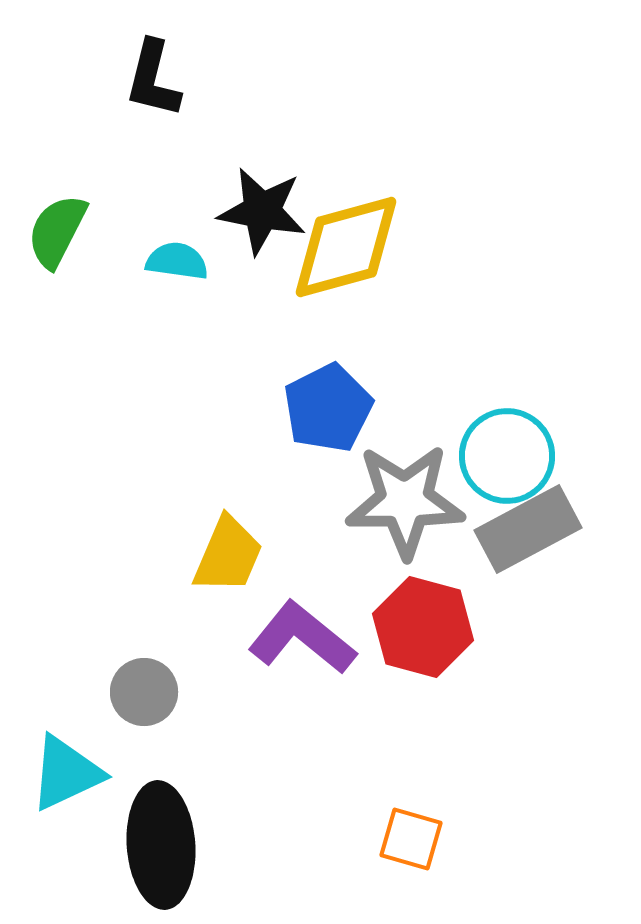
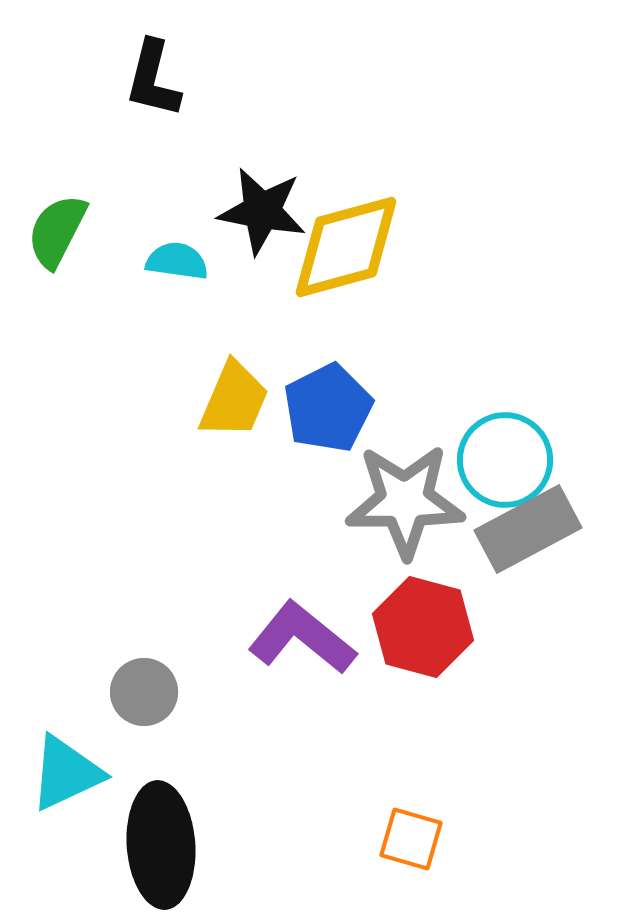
cyan circle: moved 2 px left, 4 px down
yellow trapezoid: moved 6 px right, 155 px up
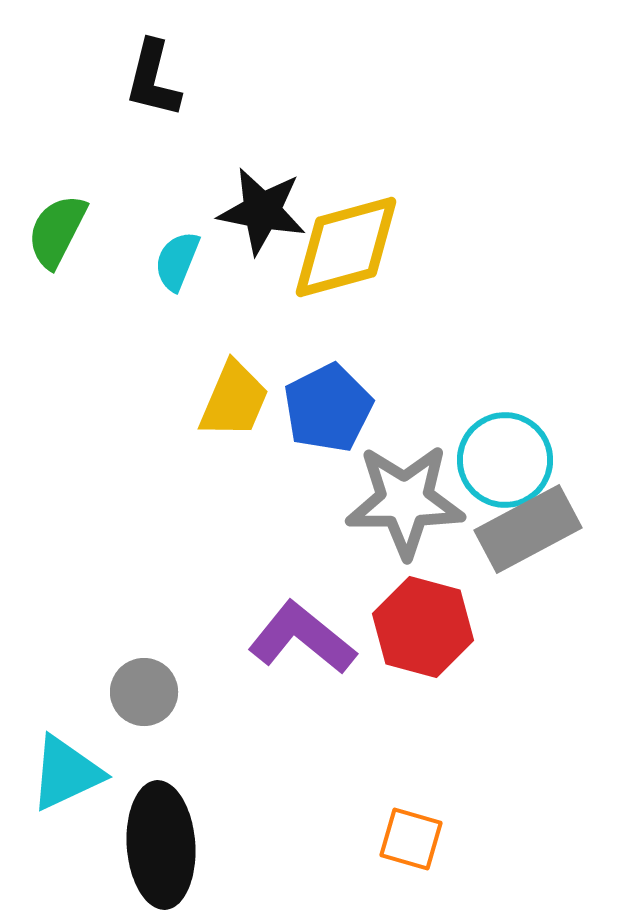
cyan semicircle: rotated 76 degrees counterclockwise
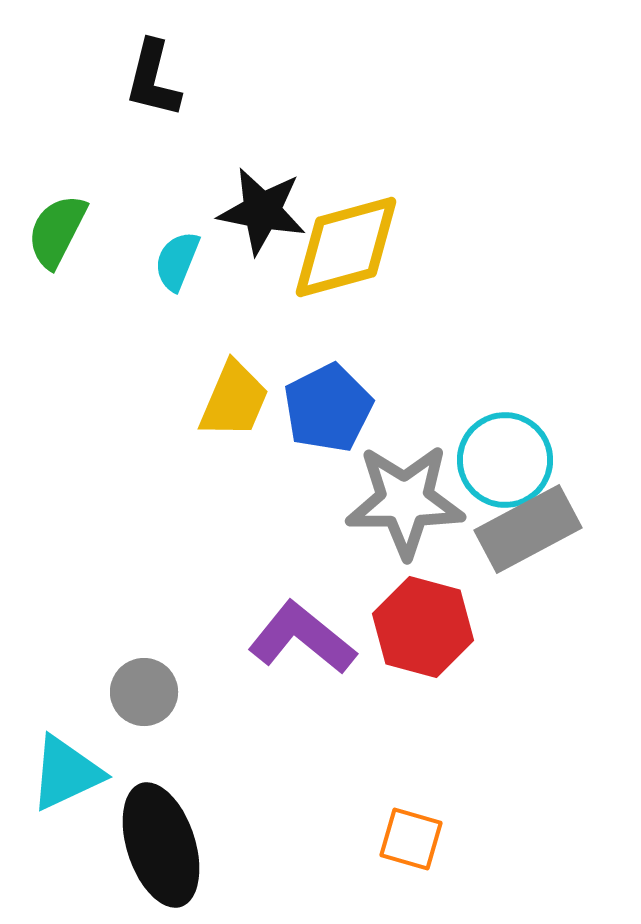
black ellipse: rotated 14 degrees counterclockwise
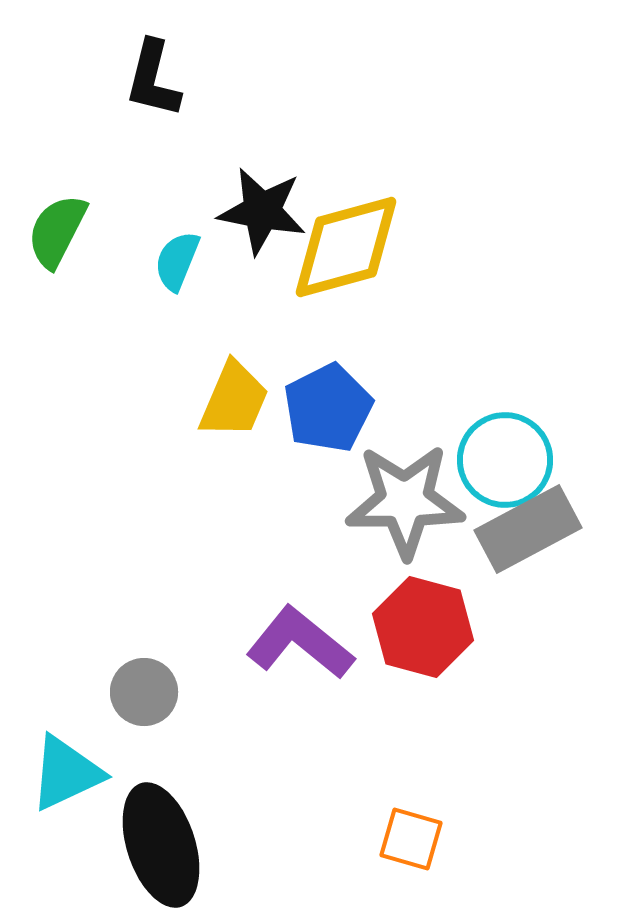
purple L-shape: moved 2 px left, 5 px down
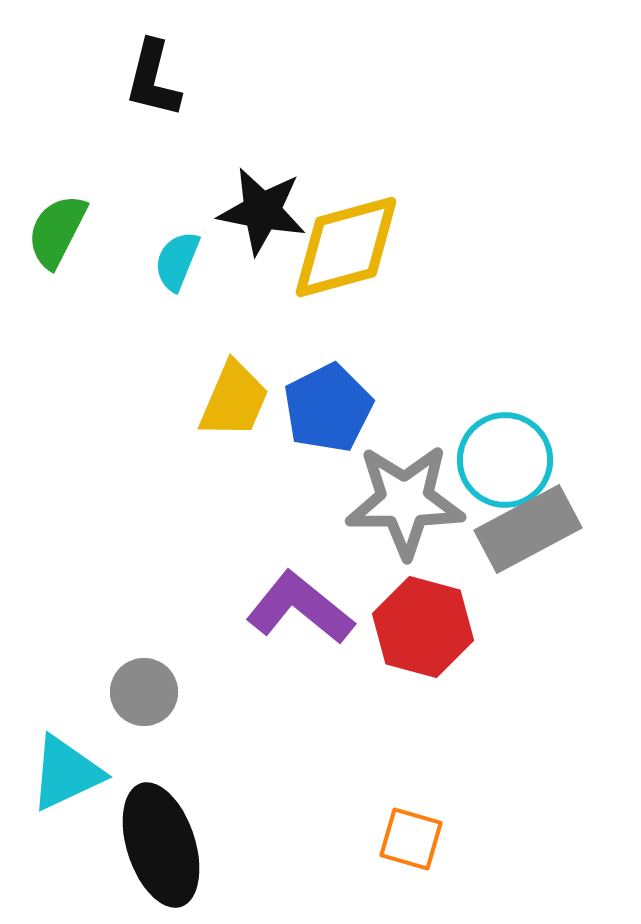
purple L-shape: moved 35 px up
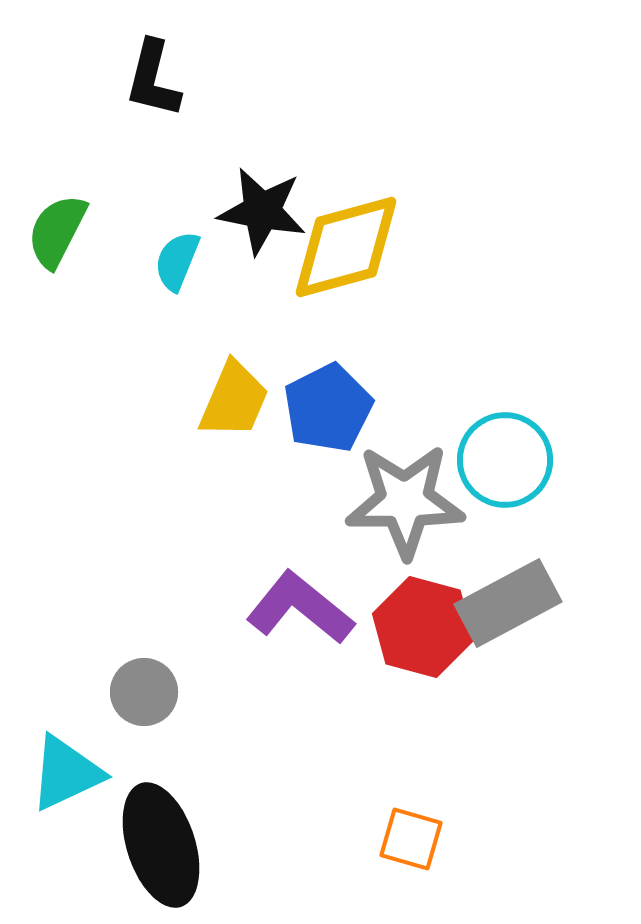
gray rectangle: moved 20 px left, 74 px down
